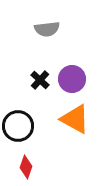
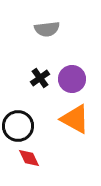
black cross: moved 2 px up; rotated 12 degrees clockwise
red diamond: moved 3 px right, 9 px up; rotated 45 degrees counterclockwise
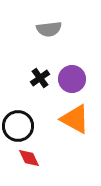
gray semicircle: moved 2 px right
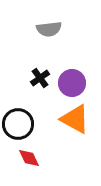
purple circle: moved 4 px down
black circle: moved 2 px up
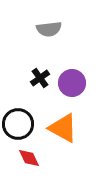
orange triangle: moved 12 px left, 9 px down
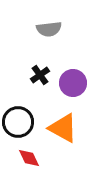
black cross: moved 3 px up
purple circle: moved 1 px right
black circle: moved 2 px up
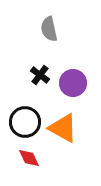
gray semicircle: rotated 85 degrees clockwise
black cross: rotated 18 degrees counterclockwise
black circle: moved 7 px right
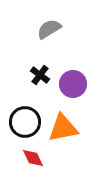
gray semicircle: rotated 70 degrees clockwise
purple circle: moved 1 px down
orange triangle: rotated 40 degrees counterclockwise
red diamond: moved 4 px right
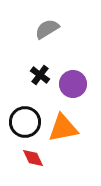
gray semicircle: moved 2 px left
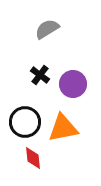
red diamond: rotated 20 degrees clockwise
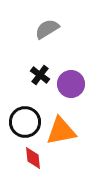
purple circle: moved 2 px left
orange triangle: moved 2 px left, 3 px down
